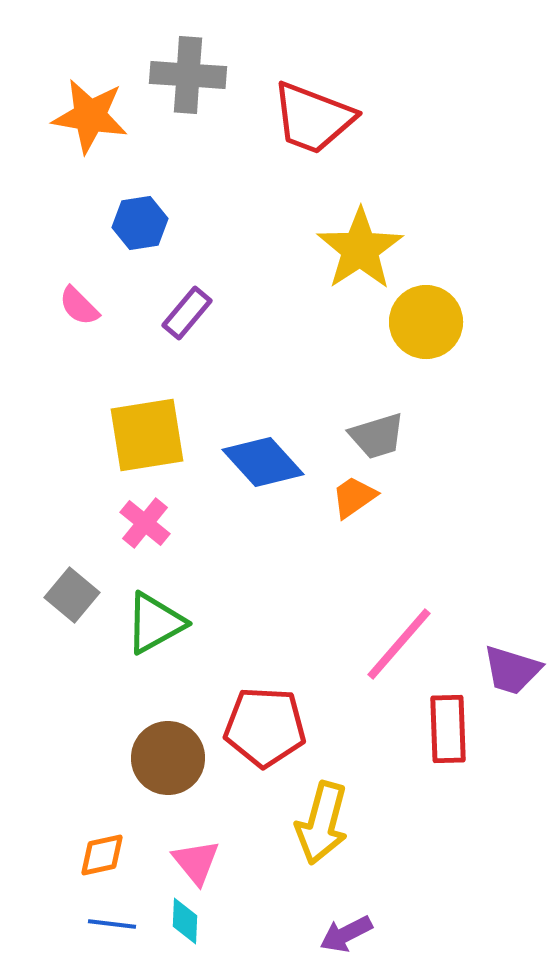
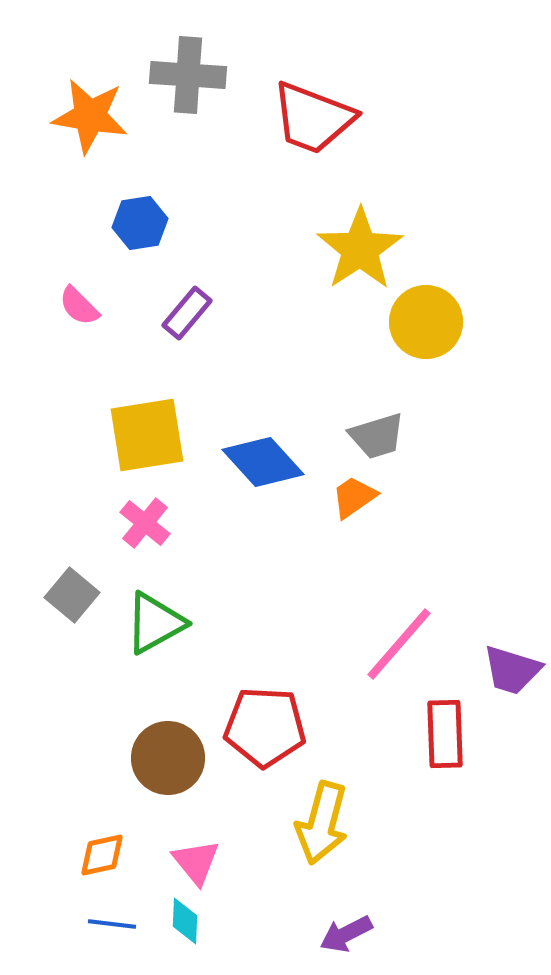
red rectangle: moved 3 px left, 5 px down
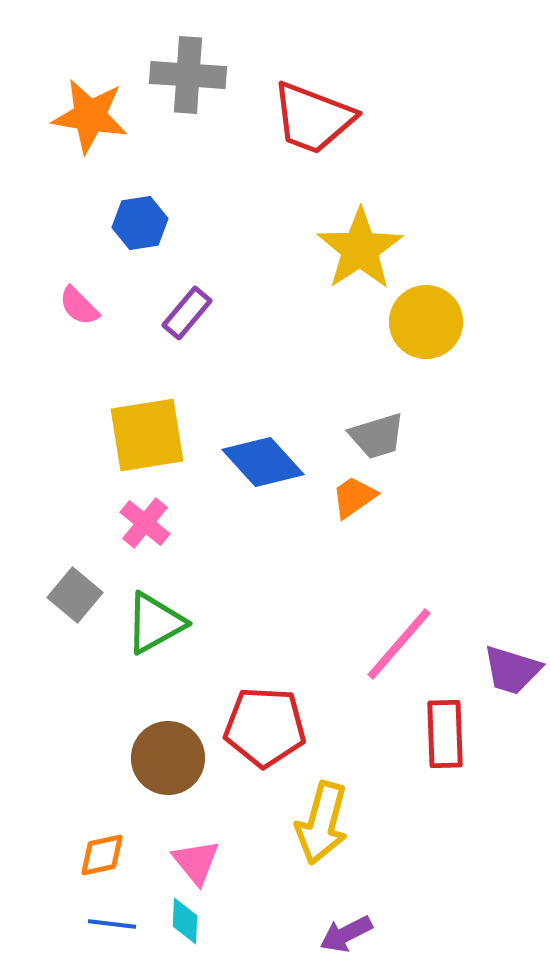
gray square: moved 3 px right
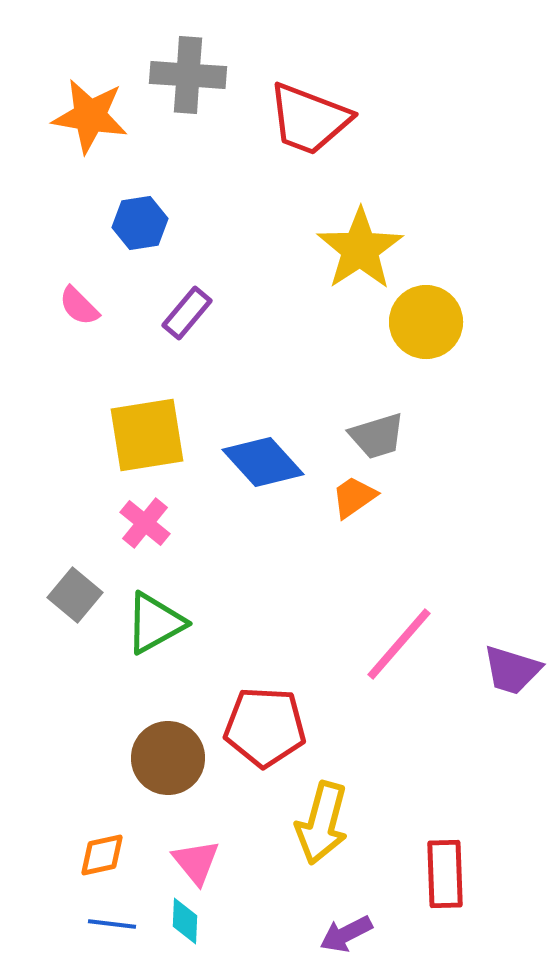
red trapezoid: moved 4 px left, 1 px down
red rectangle: moved 140 px down
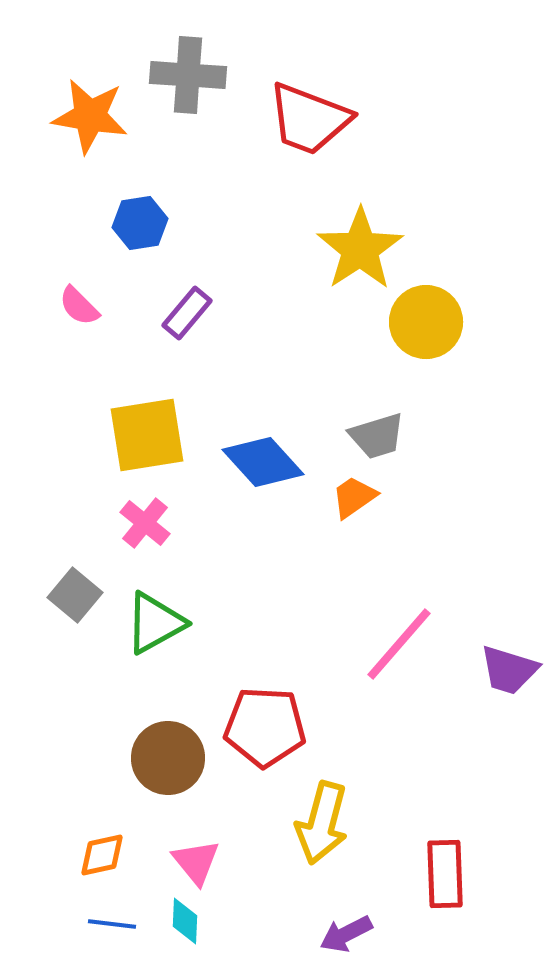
purple trapezoid: moved 3 px left
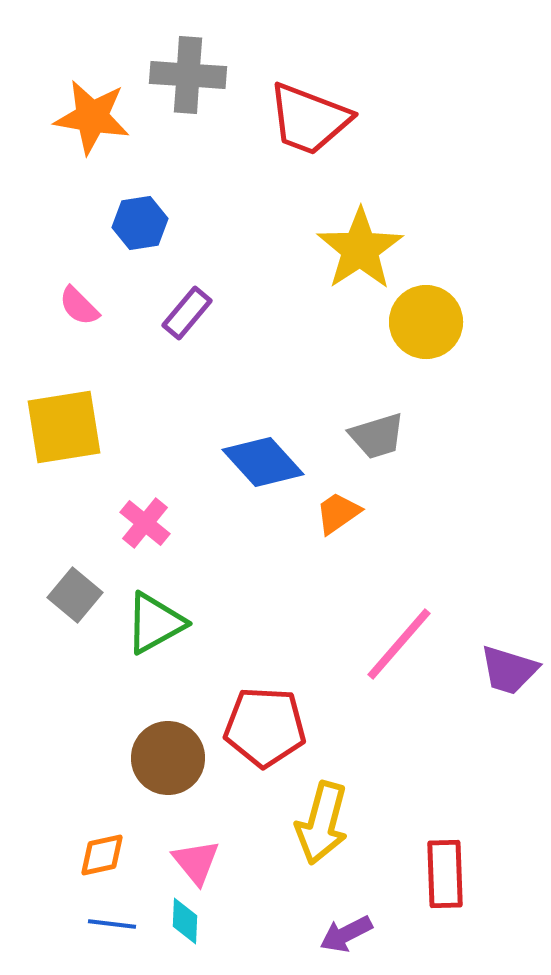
orange star: moved 2 px right, 1 px down
yellow square: moved 83 px left, 8 px up
orange trapezoid: moved 16 px left, 16 px down
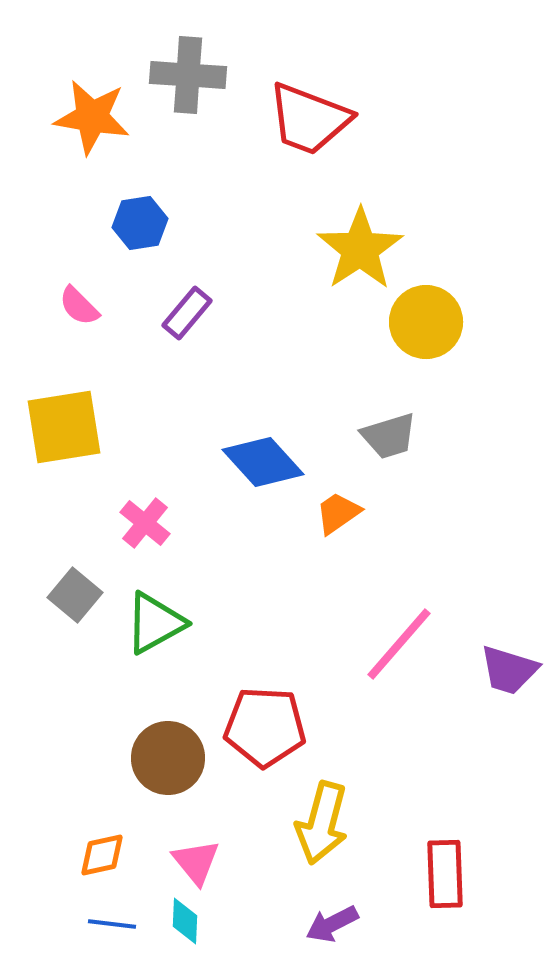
gray trapezoid: moved 12 px right
purple arrow: moved 14 px left, 10 px up
